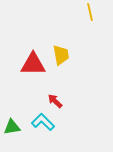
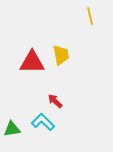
yellow line: moved 4 px down
red triangle: moved 1 px left, 2 px up
green triangle: moved 2 px down
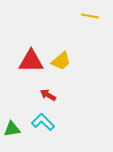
yellow line: rotated 66 degrees counterclockwise
yellow trapezoid: moved 6 px down; rotated 60 degrees clockwise
red triangle: moved 1 px left, 1 px up
red arrow: moved 7 px left, 6 px up; rotated 14 degrees counterclockwise
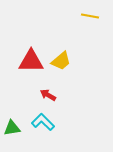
green triangle: moved 1 px up
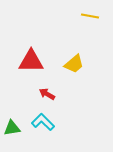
yellow trapezoid: moved 13 px right, 3 px down
red arrow: moved 1 px left, 1 px up
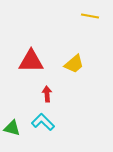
red arrow: rotated 56 degrees clockwise
green triangle: rotated 24 degrees clockwise
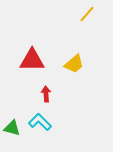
yellow line: moved 3 px left, 2 px up; rotated 60 degrees counterclockwise
red triangle: moved 1 px right, 1 px up
red arrow: moved 1 px left
cyan L-shape: moved 3 px left
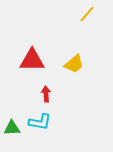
cyan L-shape: rotated 145 degrees clockwise
green triangle: rotated 18 degrees counterclockwise
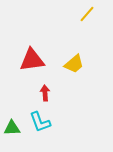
red triangle: rotated 8 degrees counterclockwise
red arrow: moved 1 px left, 1 px up
cyan L-shape: rotated 60 degrees clockwise
